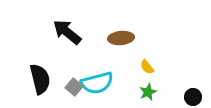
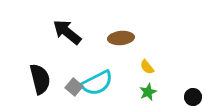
cyan semicircle: rotated 12 degrees counterclockwise
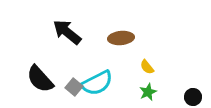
black semicircle: rotated 152 degrees clockwise
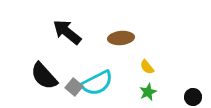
black semicircle: moved 4 px right, 3 px up
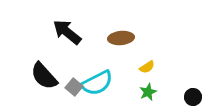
yellow semicircle: rotated 84 degrees counterclockwise
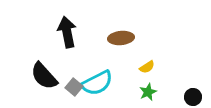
black arrow: rotated 40 degrees clockwise
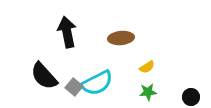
green star: rotated 18 degrees clockwise
black circle: moved 2 px left
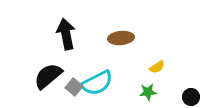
black arrow: moved 1 px left, 2 px down
yellow semicircle: moved 10 px right
black semicircle: moved 4 px right; rotated 92 degrees clockwise
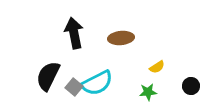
black arrow: moved 8 px right, 1 px up
black semicircle: rotated 24 degrees counterclockwise
black circle: moved 11 px up
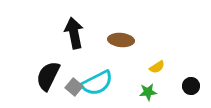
brown ellipse: moved 2 px down; rotated 10 degrees clockwise
